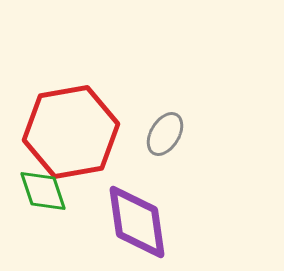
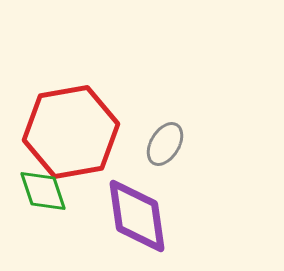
gray ellipse: moved 10 px down
purple diamond: moved 6 px up
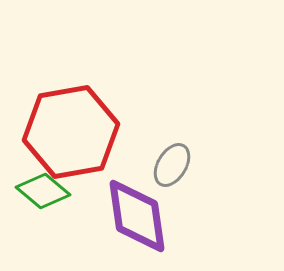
gray ellipse: moved 7 px right, 21 px down
green diamond: rotated 32 degrees counterclockwise
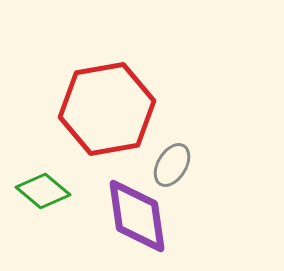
red hexagon: moved 36 px right, 23 px up
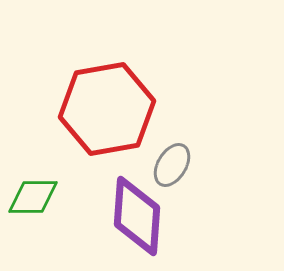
green diamond: moved 10 px left, 6 px down; rotated 40 degrees counterclockwise
purple diamond: rotated 12 degrees clockwise
